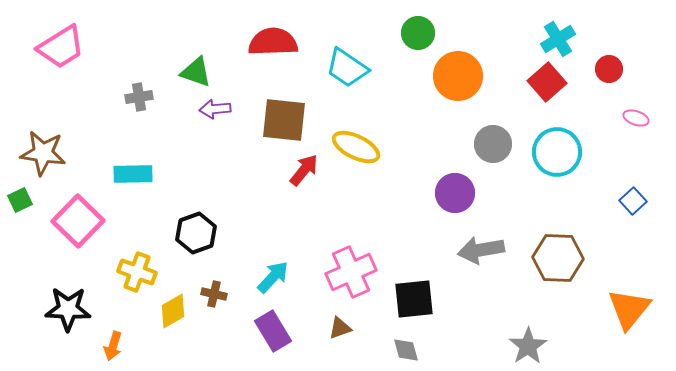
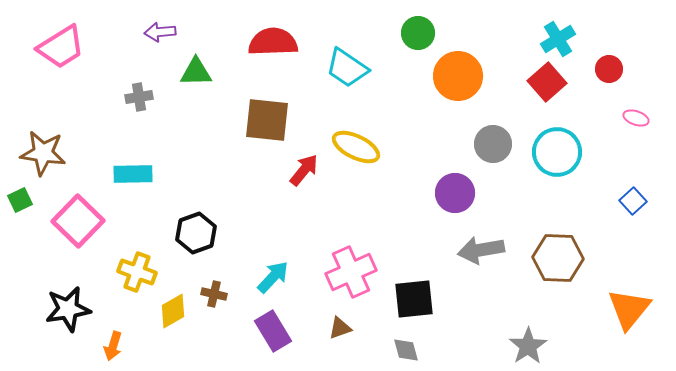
green triangle: rotated 20 degrees counterclockwise
purple arrow: moved 55 px left, 77 px up
brown square: moved 17 px left
black star: rotated 12 degrees counterclockwise
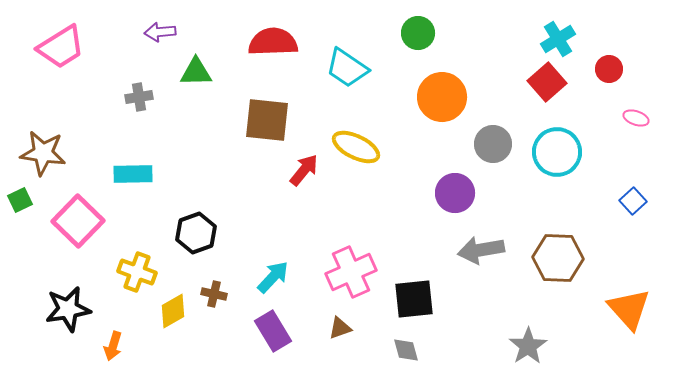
orange circle: moved 16 px left, 21 px down
orange triangle: rotated 21 degrees counterclockwise
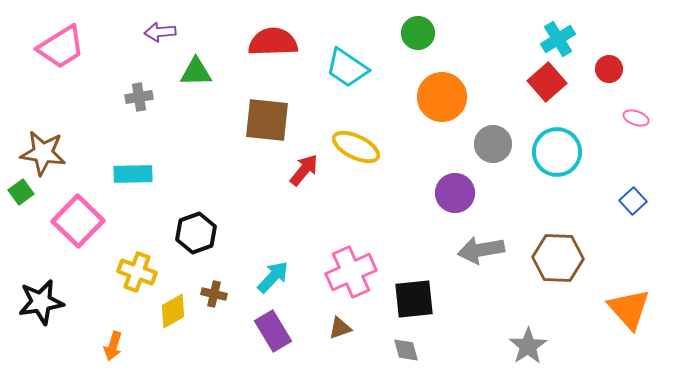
green square: moved 1 px right, 8 px up; rotated 10 degrees counterclockwise
black star: moved 27 px left, 7 px up
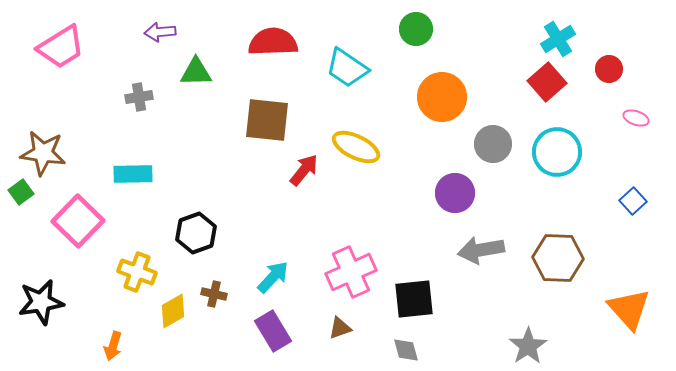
green circle: moved 2 px left, 4 px up
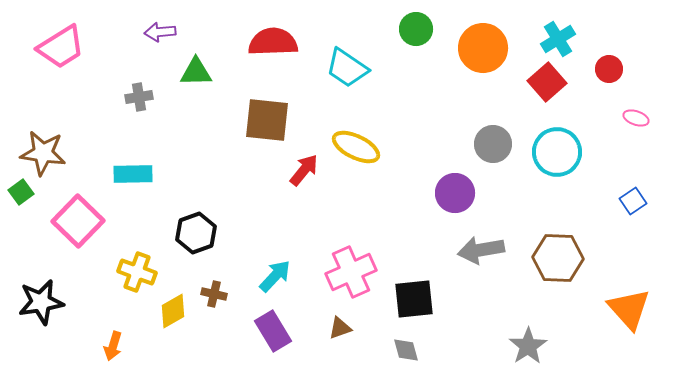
orange circle: moved 41 px right, 49 px up
blue square: rotated 8 degrees clockwise
cyan arrow: moved 2 px right, 1 px up
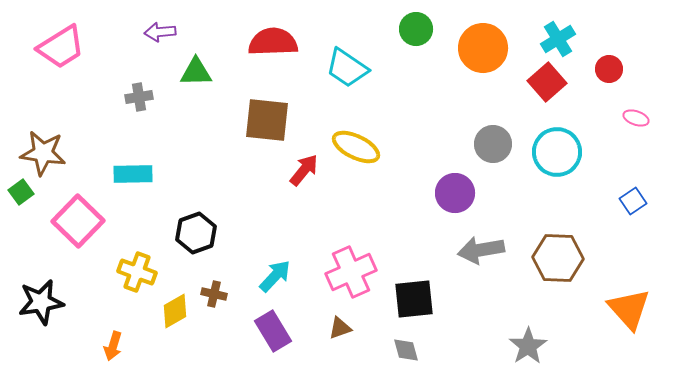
yellow diamond: moved 2 px right
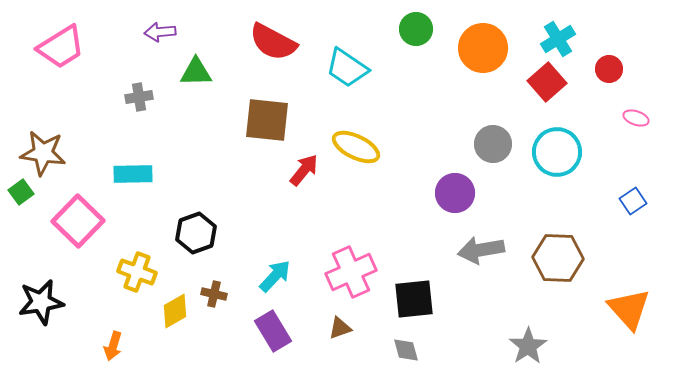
red semicircle: rotated 150 degrees counterclockwise
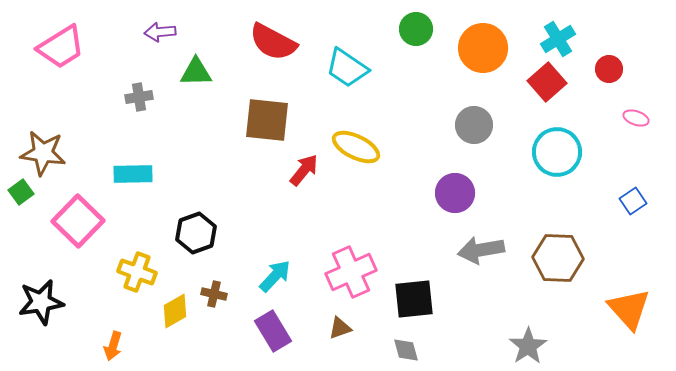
gray circle: moved 19 px left, 19 px up
